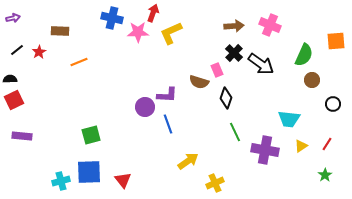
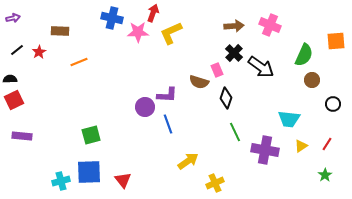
black arrow: moved 3 px down
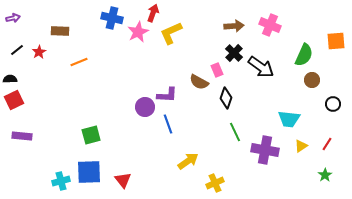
pink star: rotated 25 degrees counterclockwise
brown semicircle: rotated 12 degrees clockwise
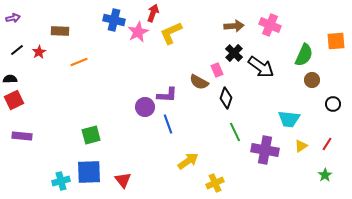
blue cross: moved 2 px right, 2 px down
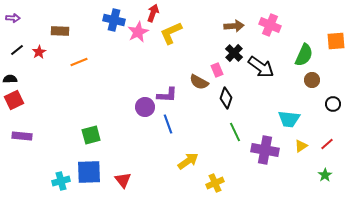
purple arrow: rotated 16 degrees clockwise
red line: rotated 16 degrees clockwise
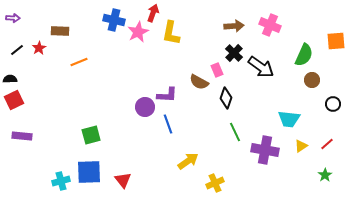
yellow L-shape: rotated 55 degrees counterclockwise
red star: moved 4 px up
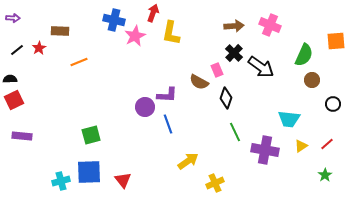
pink star: moved 3 px left, 4 px down
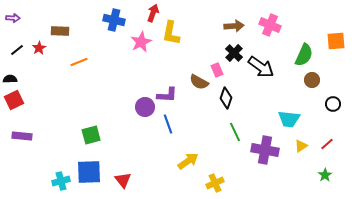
pink star: moved 6 px right, 6 px down
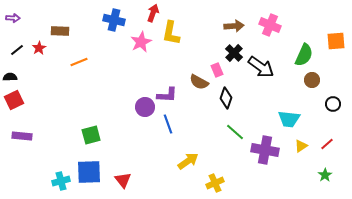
black semicircle: moved 2 px up
green line: rotated 24 degrees counterclockwise
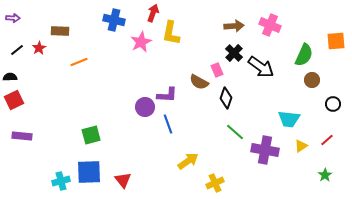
red line: moved 4 px up
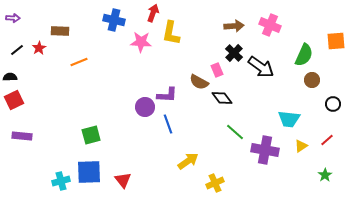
pink star: rotated 30 degrees clockwise
black diamond: moved 4 px left; rotated 55 degrees counterclockwise
